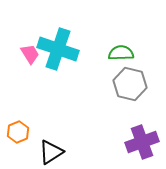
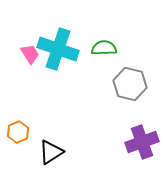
green semicircle: moved 17 px left, 5 px up
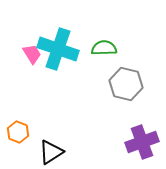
pink trapezoid: moved 2 px right
gray hexagon: moved 4 px left
orange hexagon: rotated 15 degrees counterclockwise
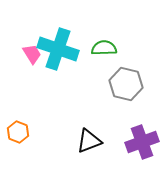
black triangle: moved 38 px right, 11 px up; rotated 12 degrees clockwise
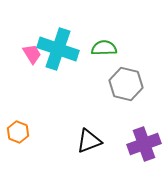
purple cross: moved 2 px right, 2 px down
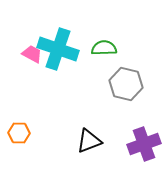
pink trapezoid: rotated 30 degrees counterclockwise
orange hexagon: moved 1 px right, 1 px down; rotated 20 degrees counterclockwise
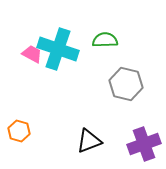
green semicircle: moved 1 px right, 8 px up
orange hexagon: moved 2 px up; rotated 15 degrees clockwise
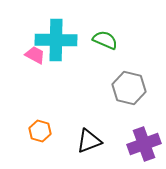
green semicircle: rotated 25 degrees clockwise
cyan cross: moved 2 px left, 9 px up; rotated 18 degrees counterclockwise
pink trapezoid: moved 3 px right, 1 px down
gray hexagon: moved 3 px right, 4 px down
orange hexagon: moved 21 px right
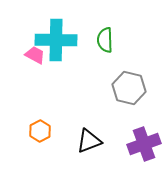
green semicircle: rotated 115 degrees counterclockwise
orange hexagon: rotated 15 degrees clockwise
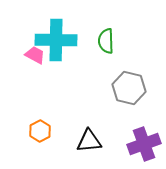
green semicircle: moved 1 px right, 1 px down
black triangle: rotated 16 degrees clockwise
